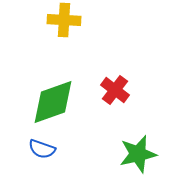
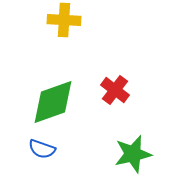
green star: moved 5 px left
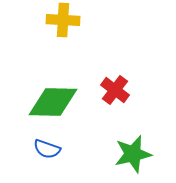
yellow cross: moved 1 px left
green diamond: rotated 21 degrees clockwise
blue semicircle: moved 5 px right
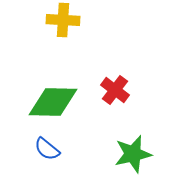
blue semicircle: rotated 20 degrees clockwise
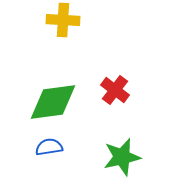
green diamond: rotated 9 degrees counterclockwise
blue semicircle: moved 2 px right, 2 px up; rotated 132 degrees clockwise
green star: moved 11 px left, 3 px down
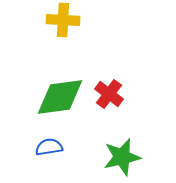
red cross: moved 6 px left, 4 px down
green diamond: moved 7 px right, 5 px up
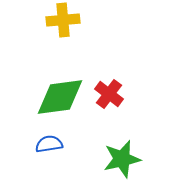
yellow cross: rotated 8 degrees counterclockwise
blue semicircle: moved 3 px up
green star: moved 2 px down
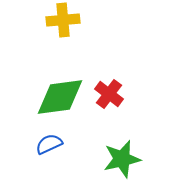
blue semicircle: rotated 16 degrees counterclockwise
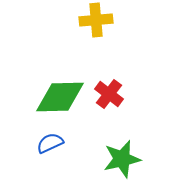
yellow cross: moved 33 px right
green diamond: rotated 6 degrees clockwise
blue semicircle: moved 1 px right, 1 px up
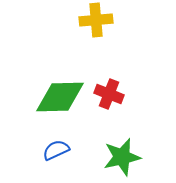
red cross: rotated 16 degrees counterclockwise
blue semicircle: moved 6 px right, 7 px down
green star: moved 2 px up
